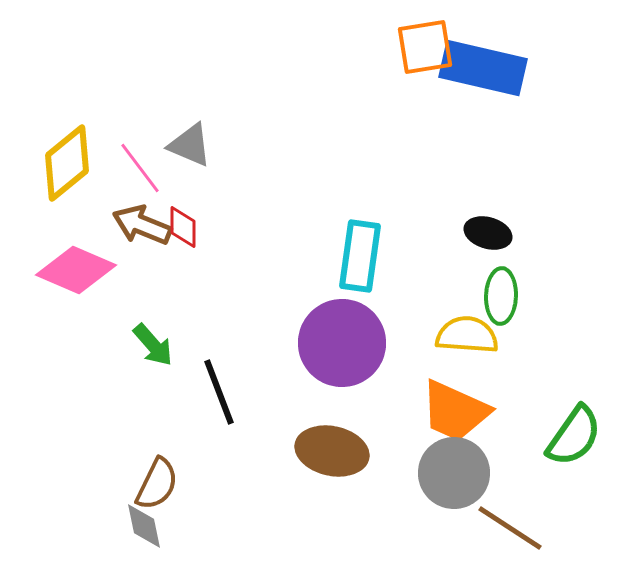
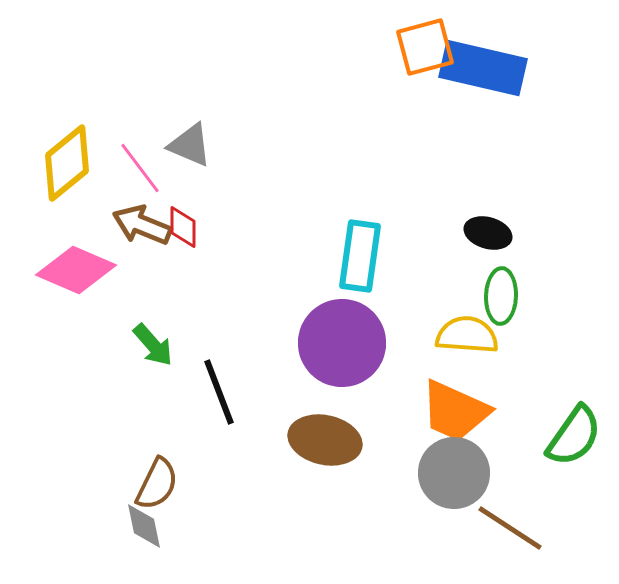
orange square: rotated 6 degrees counterclockwise
brown ellipse: moved 7 px left, 11 px up
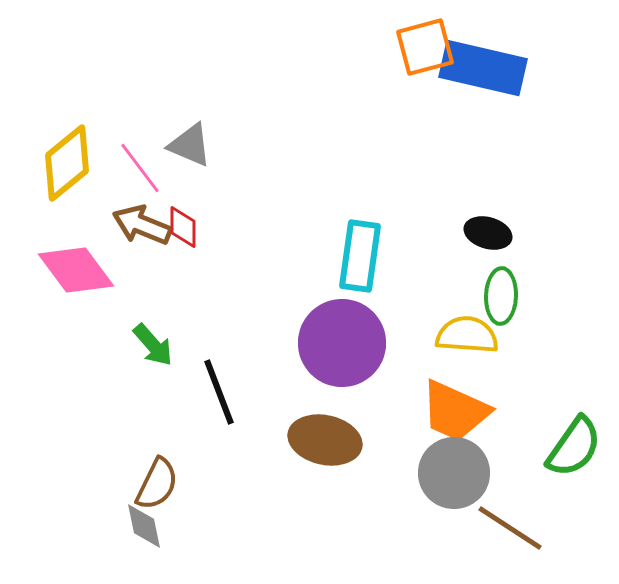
pink diamond: rotated 30 degrees clockwise
green semicircle: moved 11 px down
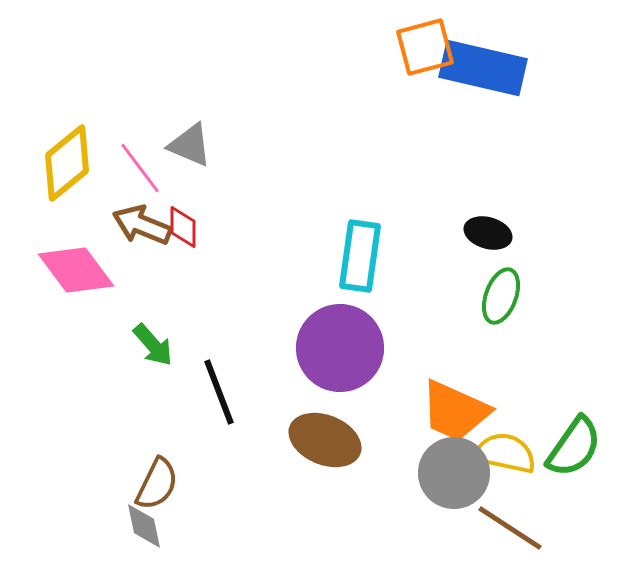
green ellipse: rotated 18 degrees clockwise
yellow semicircle: moved 38 px right, 118 px down; rotated 8 degrees clockwise
purple circle: moved 2 px left, 5 px down
brown ellipse: rotated 10 degrees clockwise
